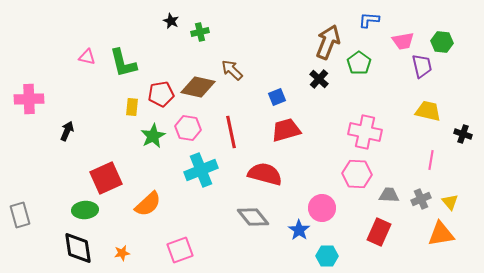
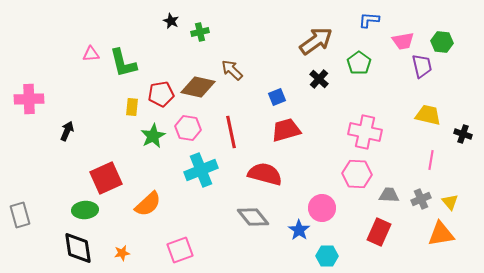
brown arrow at (328, 42): moved 12 px left, 1 px up; rotated 32 degrees clockwise
pink triangle at (87, 57): moved 4 px right, 3 px up; rotated 18 degrees counterclockwise
yellow trapezoid at (428, 111): moved 4 px down
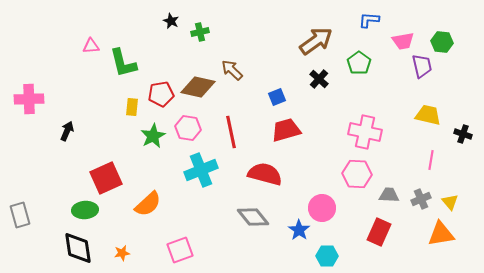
pink triangle at (91, 54): moved 8 px up
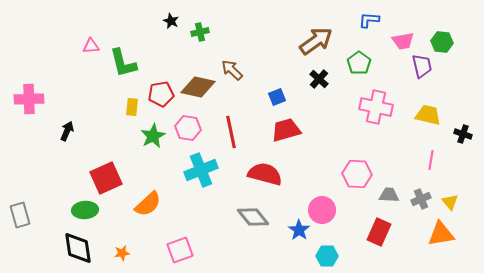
pink cross at (365, 132): moved 11 px right, 25 px up
pink circle at (322, 208): moved 2 px down
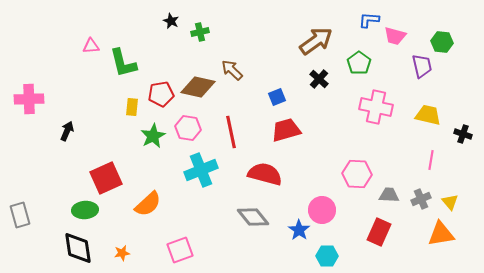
pink trapezoid at (403, 41): moved 8 px left, 5 px up; rotated 25 degrees clockwise
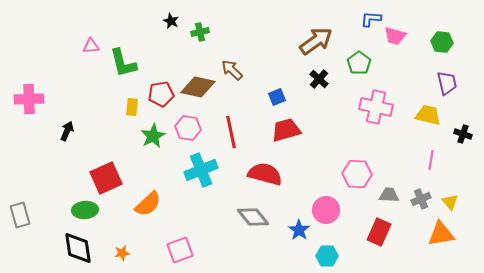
blue L-shape at (369, 20): moved 2 px right, 1 px up
purple trapezoid at (422, 66): moved 25 px right, 17 px down
pink circle at (322, 210): moved 4 px right
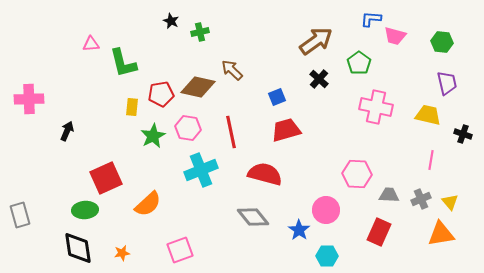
pink triangle at (91, 46): moved 2 px up
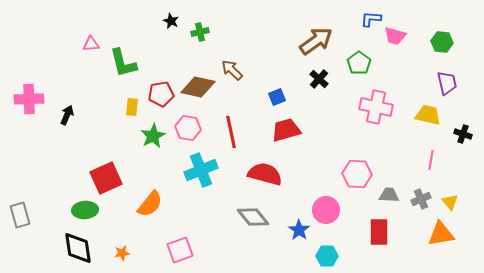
black arrow at (67, 131): moved 16 px up
orange semicircle at (148, 204): moved 2 px right; rotated 8 degrees counterclockwise
red rectangle at (379, 232): rotated 24 degrees counterclockwise
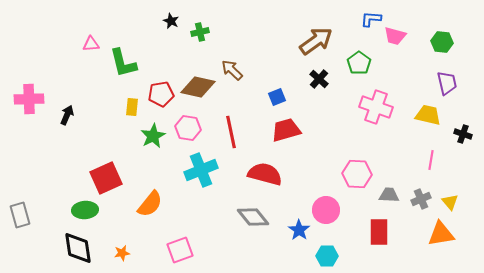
pink cross at (376, 107): rotated 8 degrees clockwise
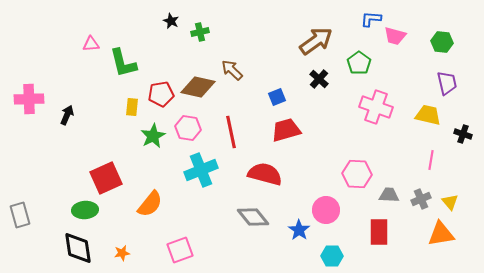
cyan hexagon at (327, 256): moved 5 px right
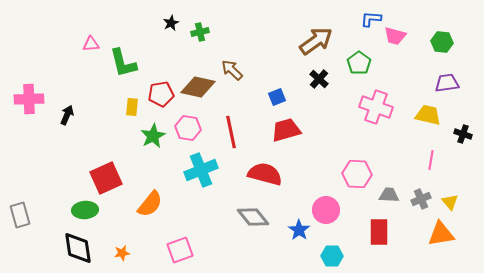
black star at (171, 21): moved 2 px down; rotated 21 degrees clockwise
purple trapezoid at (447, 83): rotated 85 degrees counterclockwise
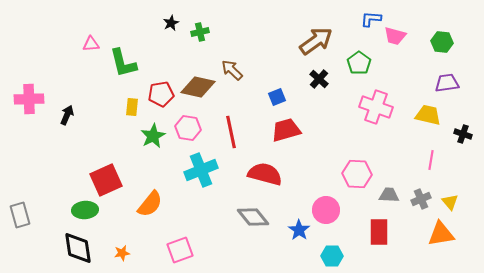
red square at (106, 178): moved 2 px down
